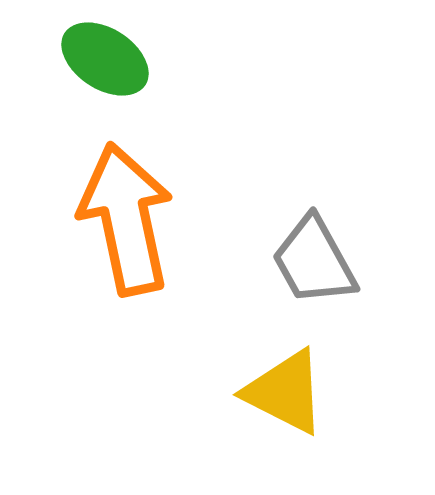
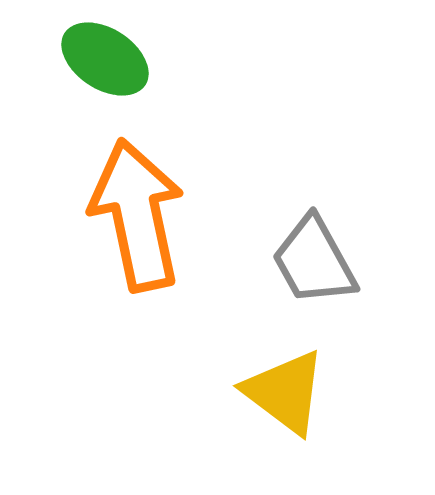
orange arrow: moved 11 px right, 4 px up
yellow triangle: rotated 10 degrees clockwise
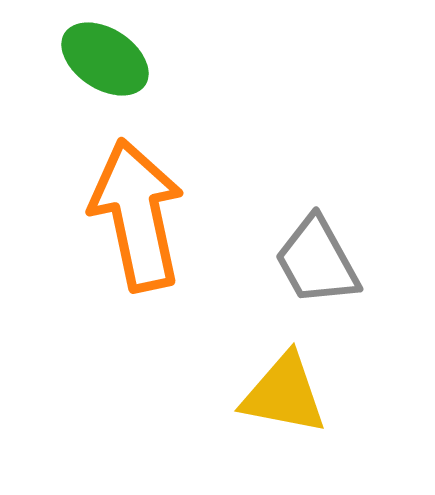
gray trapezoid: moved 3 px right
yellow triangle: moved 1 px left, 2 px down; rotated 26 degrees counterclockwise
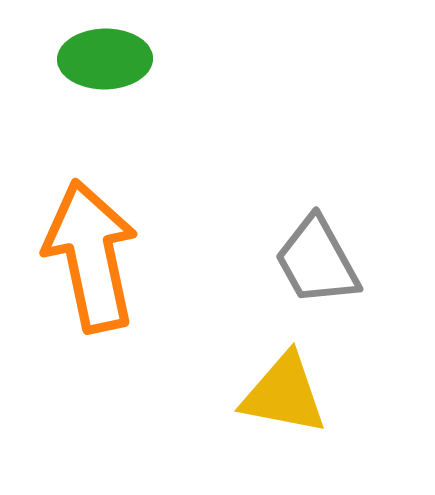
green ellipse: rotated 34 degrees counterclockwise
orange arrow: moved 46 px left, 41 px down
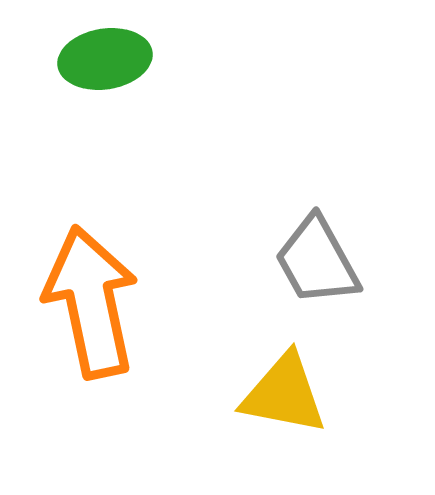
green ellipse: rotated 8 degrees counterclockwise
orange arrow: moved 46 px down
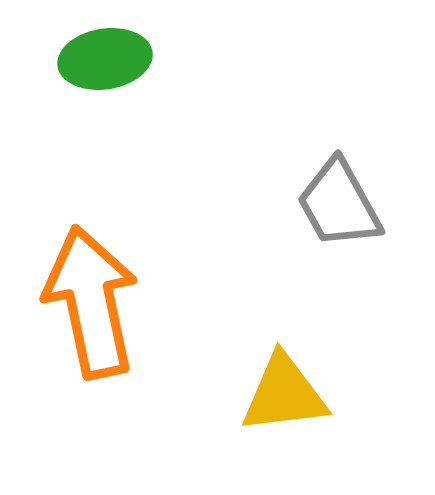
gray trapezoid: moved 22 px right, 57 px up
yellow triangle: rotated 18 degrees counterclockwise
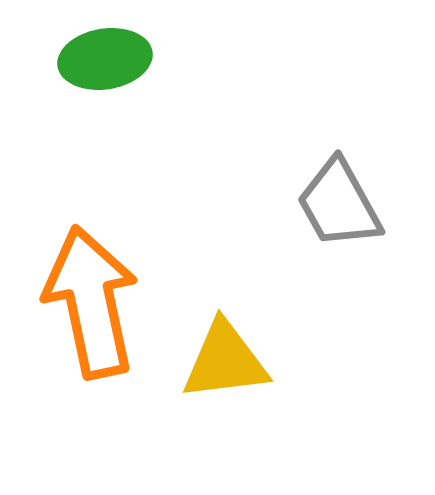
yellow triangle: moved 59 px left, 33 px up
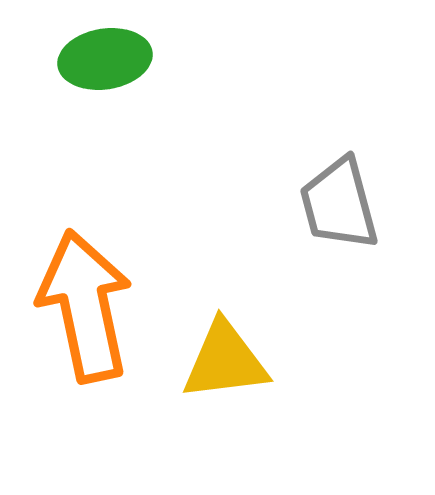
gray trapezoid: rotated 14 degrees clockwise
orange arrow: moved 6 px left, 4 px down
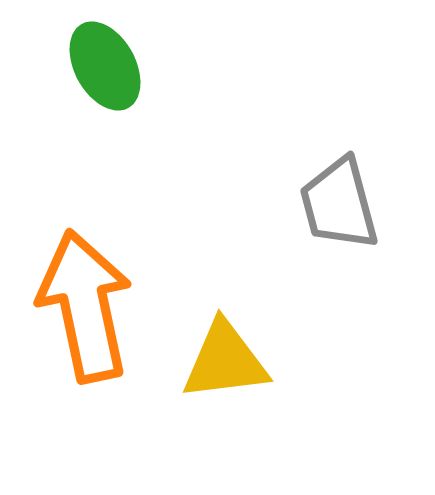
green ellipse: moved 7 px down; rotated 70 degrees clockwise
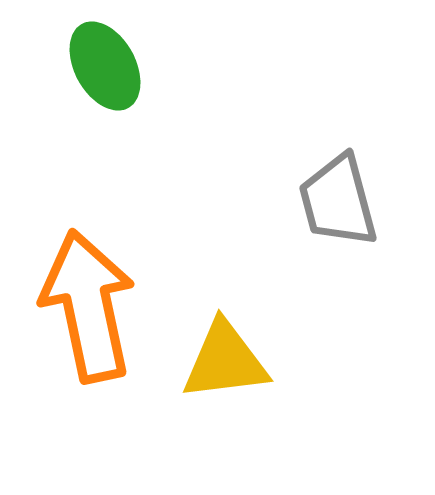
gray trapezoid: moved 1 px left, 3 px up
orange arrow: moved 3 px right
